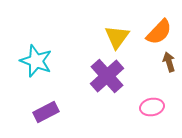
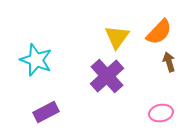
cyan star: moved 1 px up
pink ellipse: moved 9 px right, 6 px down
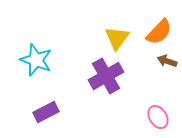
yellow triangle: moved 1 px down
brown arrow: moved 2 px left, 1 px up; rotated 54 degrees counterclockwise
purple cross: moved 1 px left; rotated 12 degrees clockwise
pink ellipse: moved 3 px left, 4 px down; rotated 70 degrees clockwise
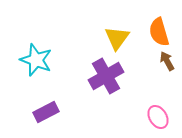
orange semicircle: rotated 120 degrees clockwise
brown arrow: rotated 42 degrees clockwise
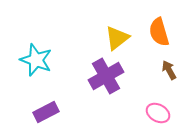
yellow triangle: rotated 16 degrees clockwise
brown arrow: moved 2 px right, 9 px down
pink ellipse: moved 4 px up; rotated 30 degrees counterclockwise
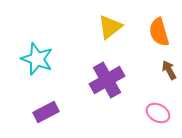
yellow triangle: moved 7 px left, 11 px up
cyan star: moved 1 px right, 1 px up
purple cross: moved 1 px right, 4 px down
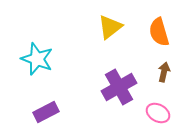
brown arrow: moved 5 px left, 2 px down; rotated 42 degrees clockwise
purple cross: moved 12 px right, 7 px down
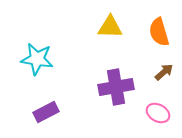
yellow triangle: rotated 40 degrees clockwise
cyan star: rotated 12 degrees counterclockwise
brown arrow: rotated 36 degrees clockwise
purple cross: moved 3 px left; rotated 20 degrees clockwise
